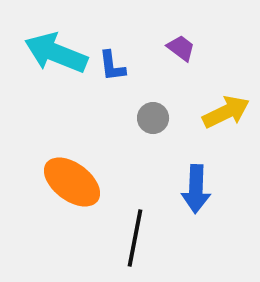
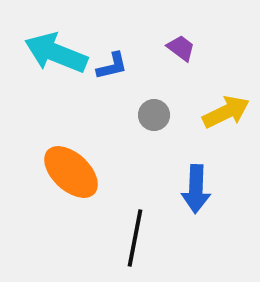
blue L-shape: rotated 96 degrees counterclockwise
gray circle: moved 1 px right, 3 px up
orange ellipse: moved 1 px left, 10 px up; rotated 6 degrees clockwise
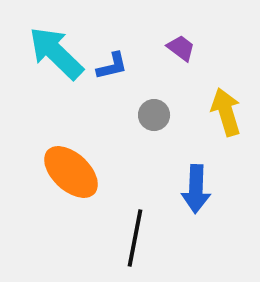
cyan arrow: rotated 22 degrees clockwise
yellow arrow: rotated 81 degrees counterclockwise
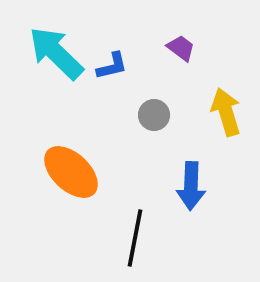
blue arrow: moved 5 px left, 3 px up
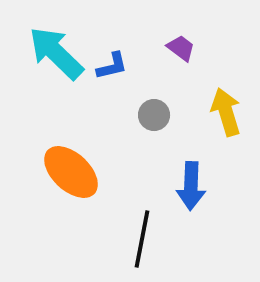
black line: moved 7 px right, 1 px down
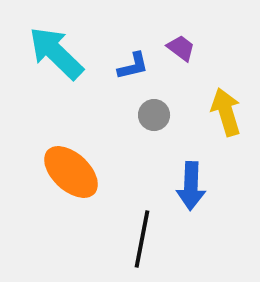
blue L-shape: moved 21 px right
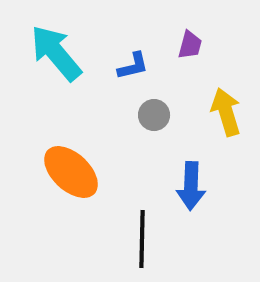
purple trapezoid: moved 9 px right, 3 px up; rotated 68 degrees clockwise
cyan arrow: rotated 6 degrees clockwise
black line: rotated 10 degrees counterclockwise
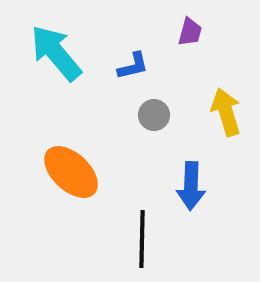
purple trapezoid: moved 13 px up
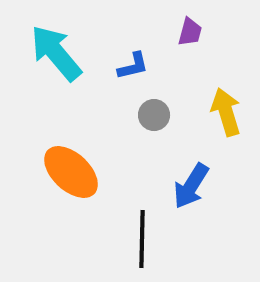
blue arrow: rotated 30 degrees clockwise
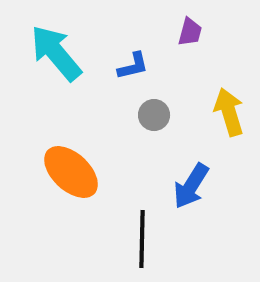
yellow arrow: moved 3 px right
